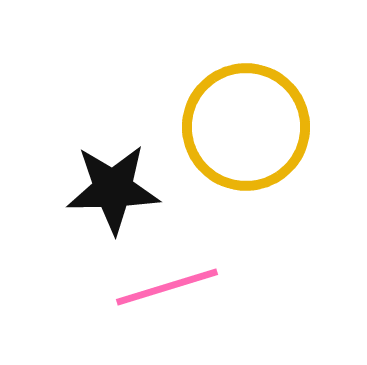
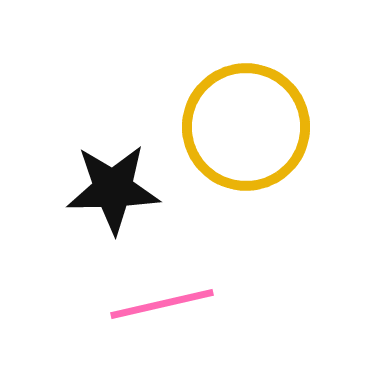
pink line: moved 5 px left, 17 px down; rotated 4 degrees clockwise
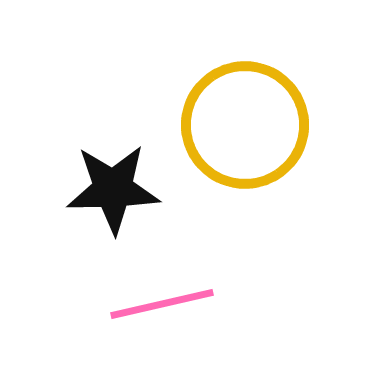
yellow circle: moved 1 px left, 2 px up
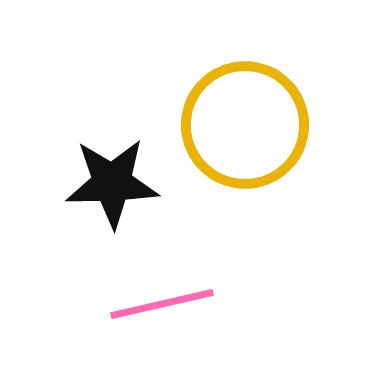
black star: moved 1 px left, 6 px up
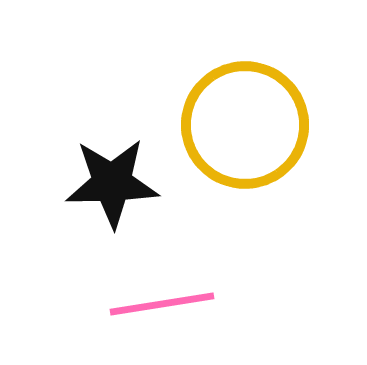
pink line: rotated 4 degrees clockwise
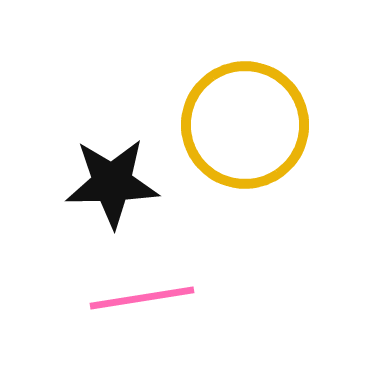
pink line: moved 20 px left, 6 px up
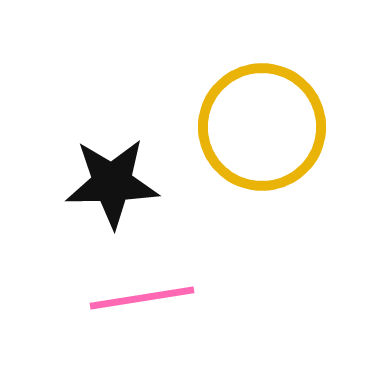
yellow circle: moved 17 px right, 2 px down
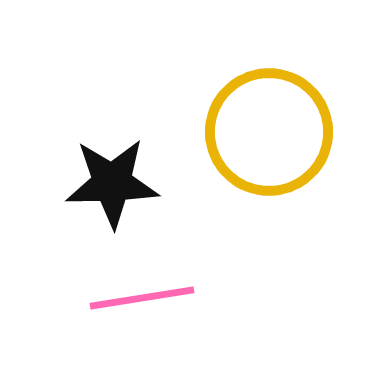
yellow circle: moved 7 px right, 5 px down
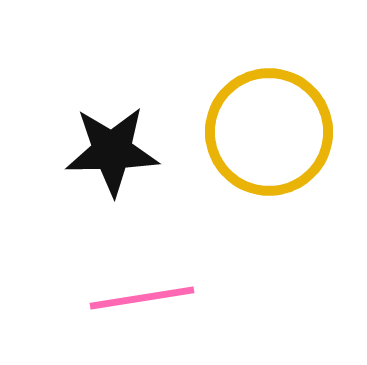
black star: moved 32 px up
